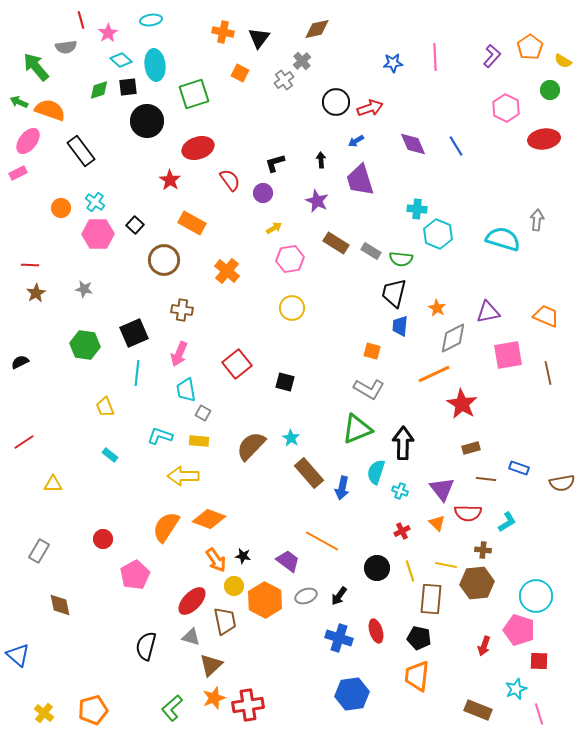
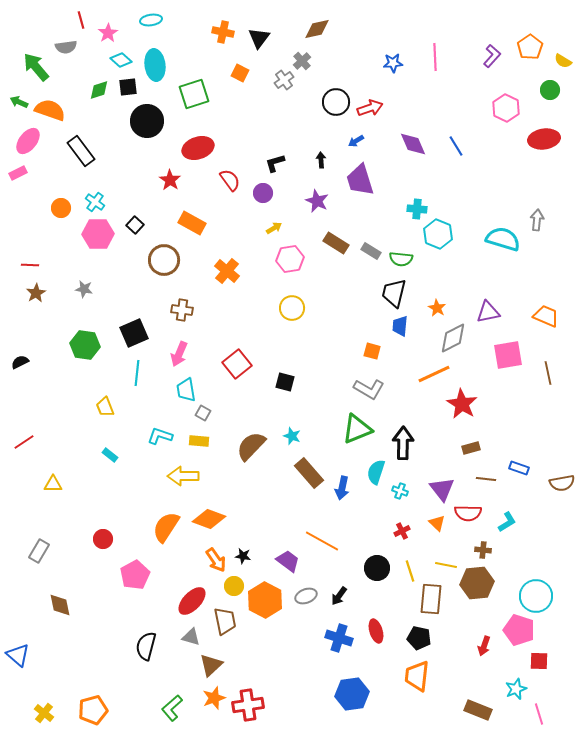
cyan star at (291, 438): moved 1 px right, 2 px up; rotated 12 degrees counterclockwise
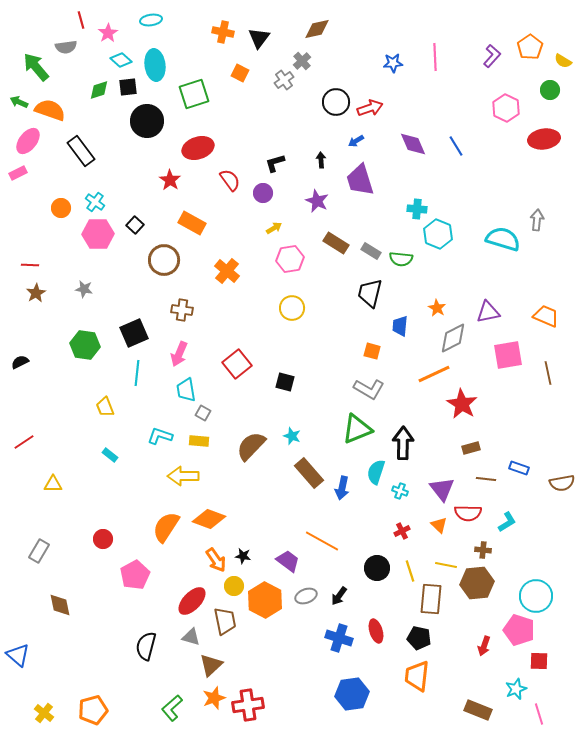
black trapezoid at (394, 293): moved 24 px left
orange triangle at (437, 523): moved 2 px right, 2 px down
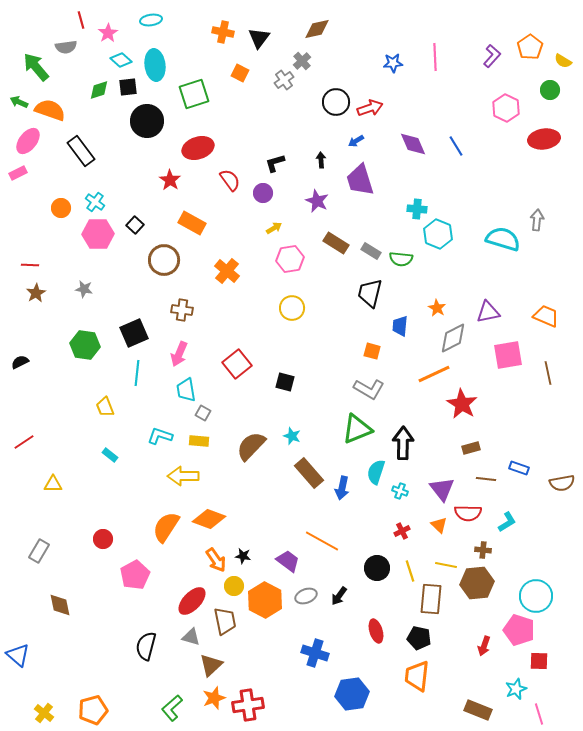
blue cross at (339, 638): moved 24 px left, 15 px down
